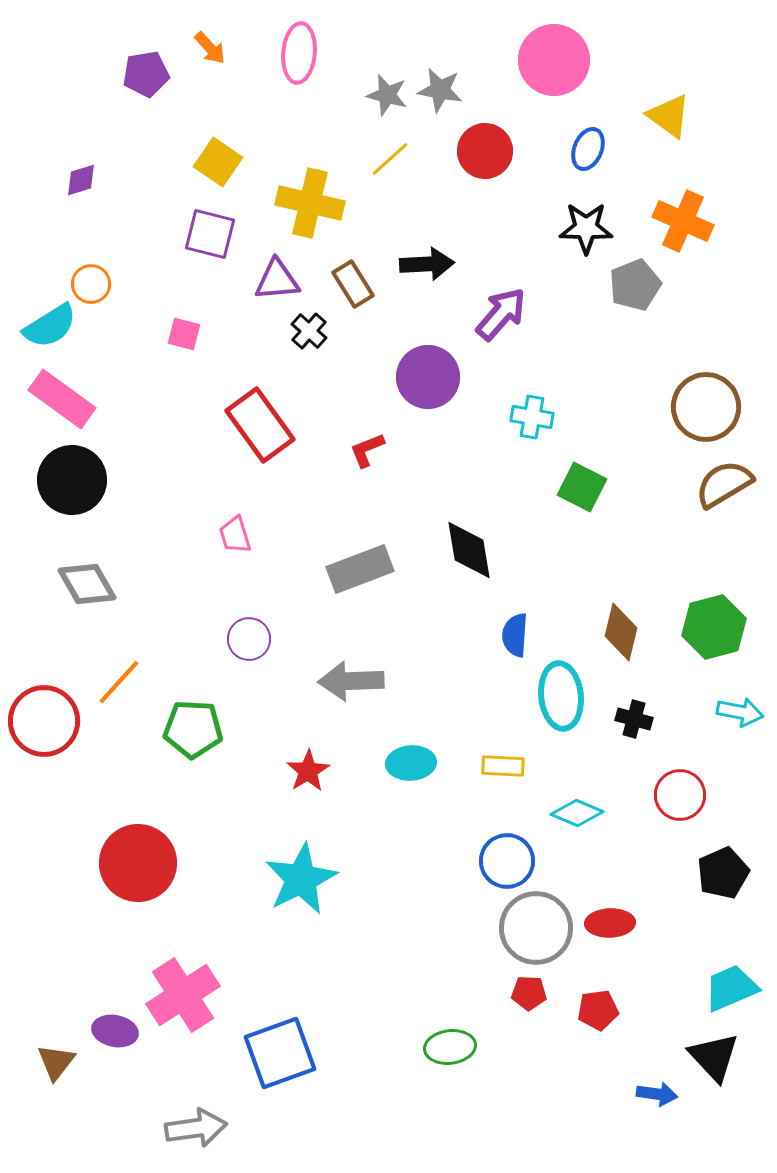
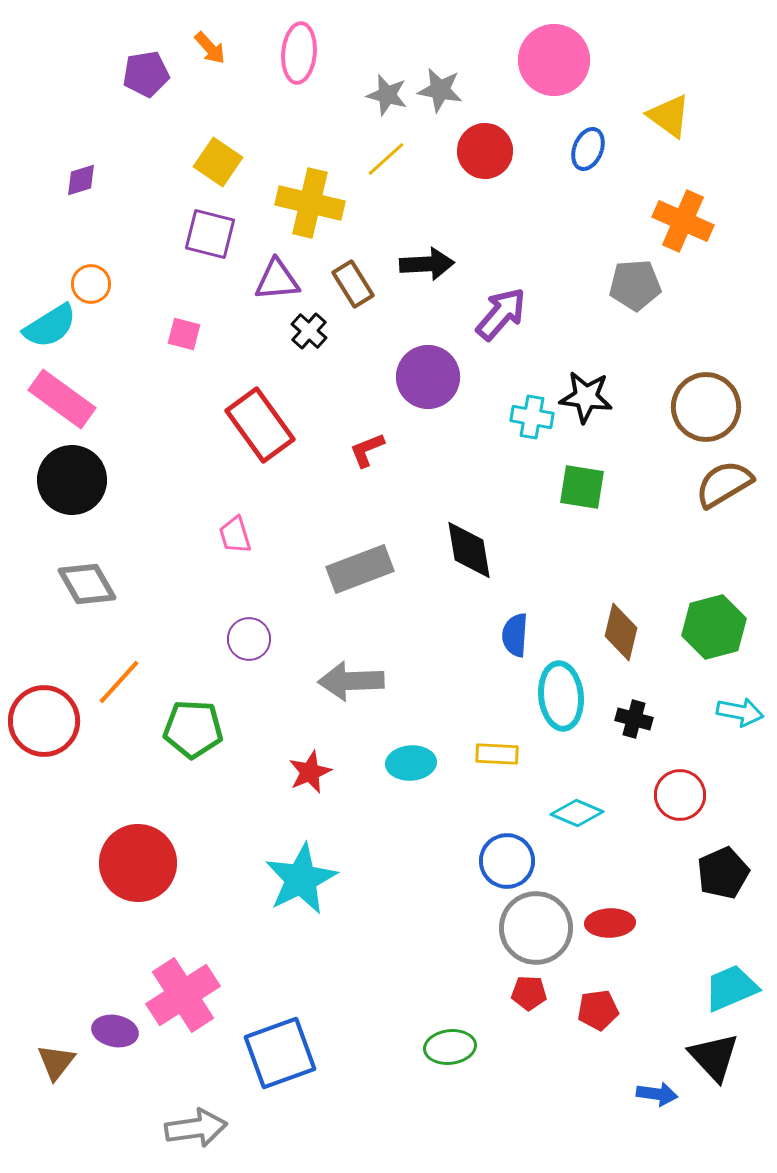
yellow line at (390, 159): moved 4 px left
black star at (586, 228): moved 169 px down; rotated 6 degrees clockwise
gray pentagon at (635, 285): rotated 18 degrees clockwise
green square at (582, 487): rotated 18 degrees counterclockwise
yellow rectangle at (503, 766): moved 6 px left, 12 px up
red star at (308, 771): moved 2 px right, 1 px down; rotated 9 degrees clockwise
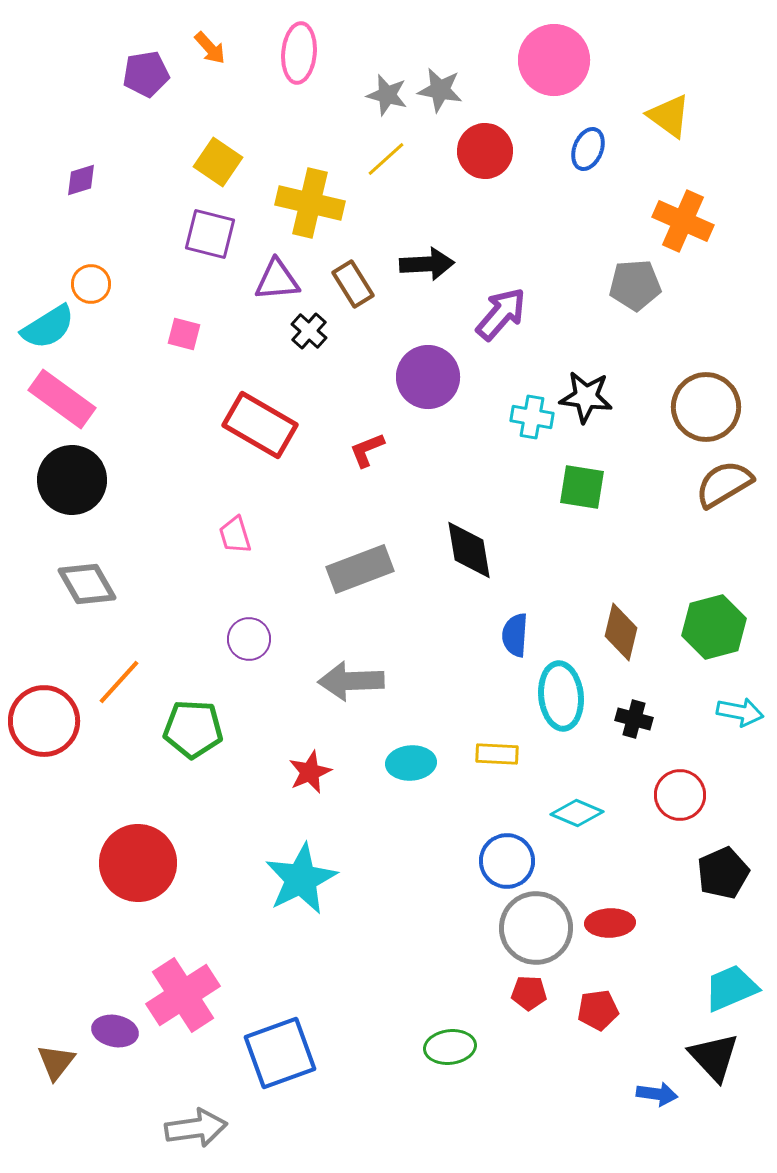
cyan semicircle at (50, 326): moved 2 px left, 1 px down
red rectangle at (260, 425): rotated 24 degrees counterclockwise
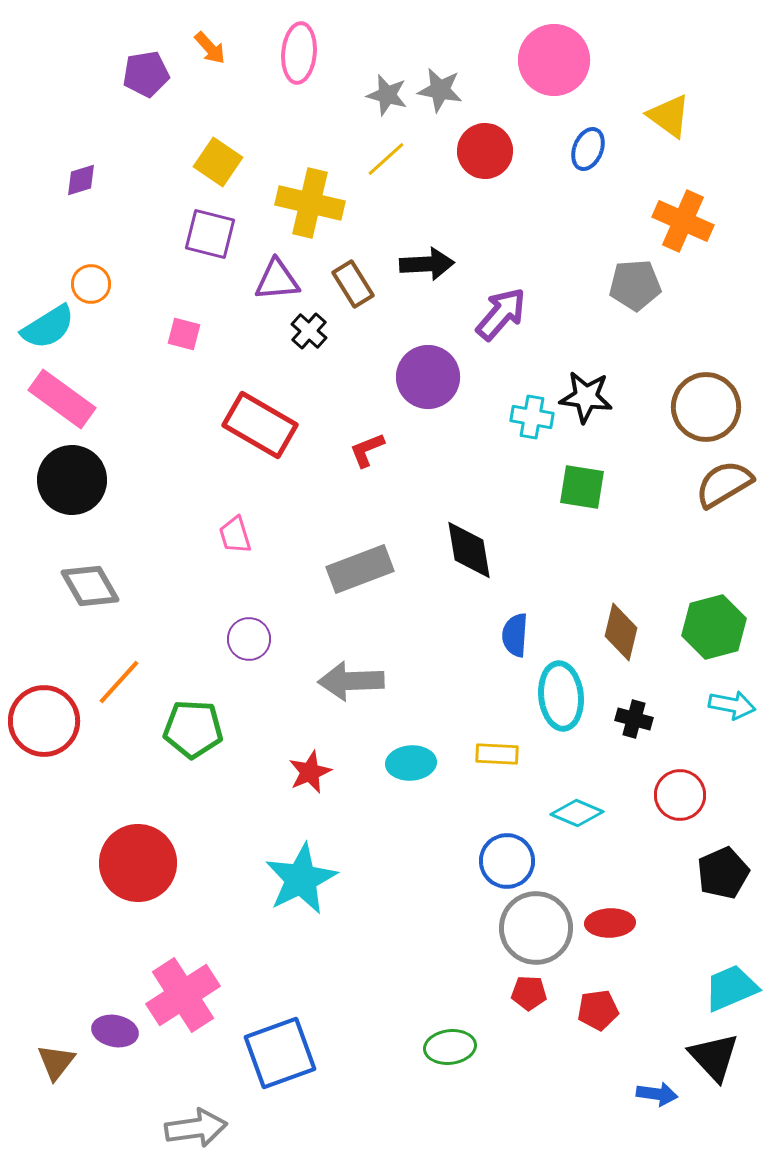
gray diamond at (87, 584): moved 3 px right, 2 px down
cyan arrow at (740, 712): moved 8 px left, 7 px up
